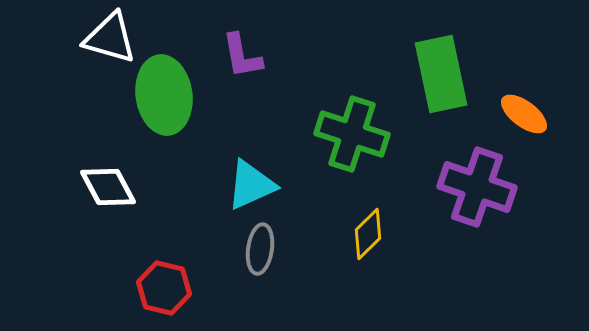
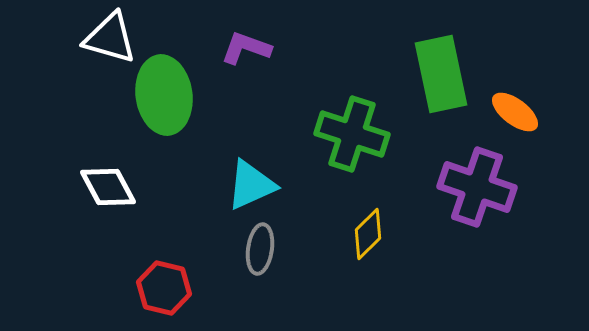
purple L-shape: moved 4 px right, 8 px up; rotated 120 degrees clockwise
orange ellipse: moved 9 px left, 2 px up
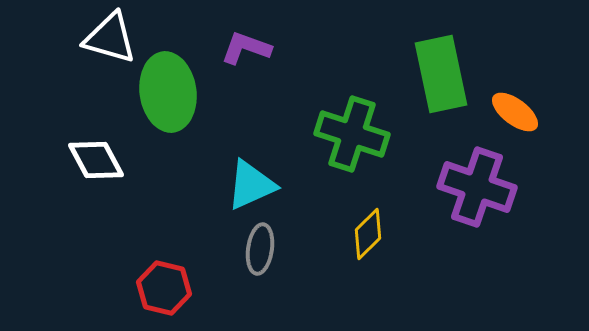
green ellipse: moved 4 px right, 3 px up
white diamond: moved 12 px left, 27 px up
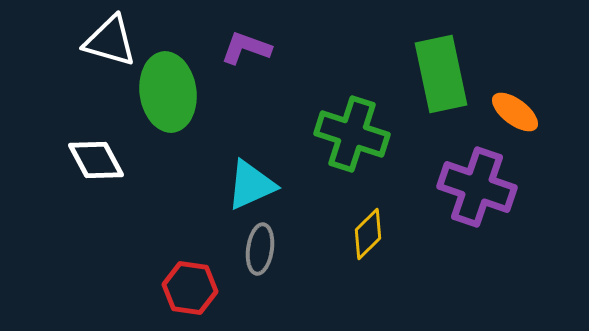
white triangle: moved 3 px down
red hexagon: moved 26 px right; rotated 6 degrees counterclockwise
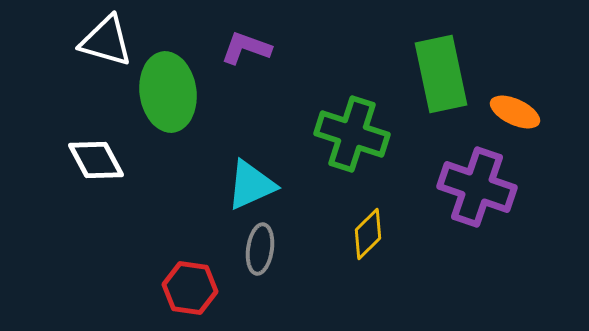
white triangle: moved 4 px left
orange ellipse: rotated 12 degrees counterclockwise
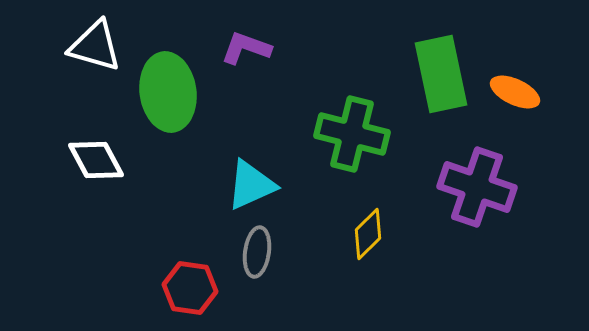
white triangle: moved 11 px left, 5 px down
orange ellipse: moved 20 px up
green cross: rotated 4 degrees counterclockwise
gray ellipse: moved 3 px left, 3 px down
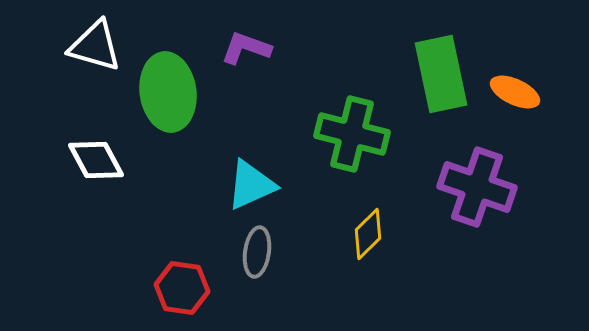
red hexagon: moved 8 px left
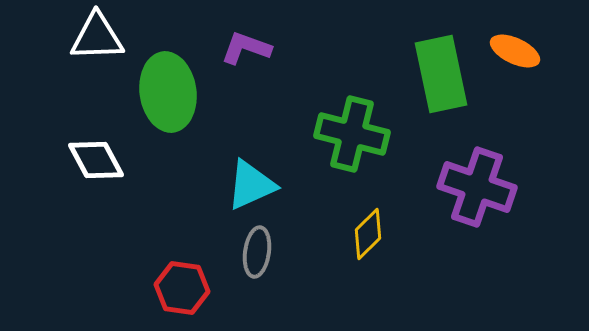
white triangle: moved 2 px right, 9 px up; rotated 18 degrees counterclockwise
orange ellipse: moved 41 px up
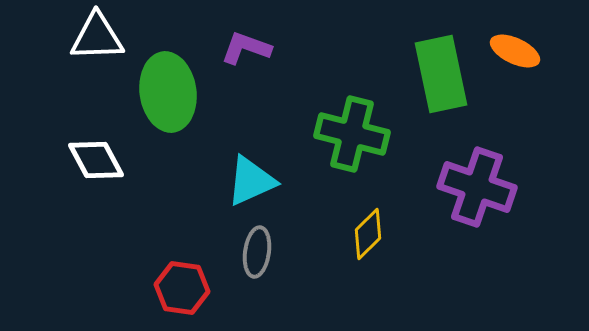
cyan triangle: moved 4 px up
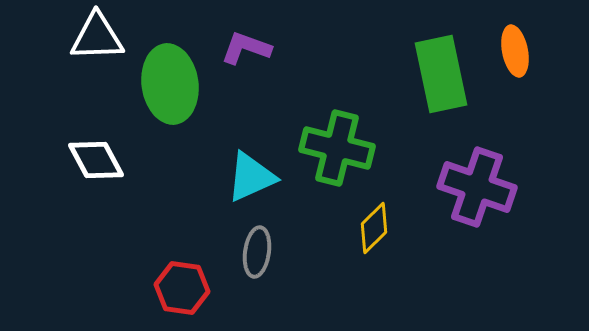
orange ellipse: rotated 54 degrees clockwise
green ellipse: moved 2 px right, 8 px up
green cross: moved 15 px left, 14 px down
cyan triangle: moved 4 px up
yellow diamond: moved 6 px right, 6 px up
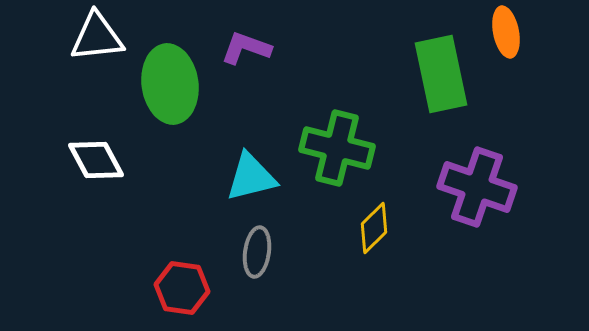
white triangle: rotated 4 degrees counterclockwise
orange ellipse: moved 9 px left, 19 px up
cyan triangle: rotated 10 degrees clockwise
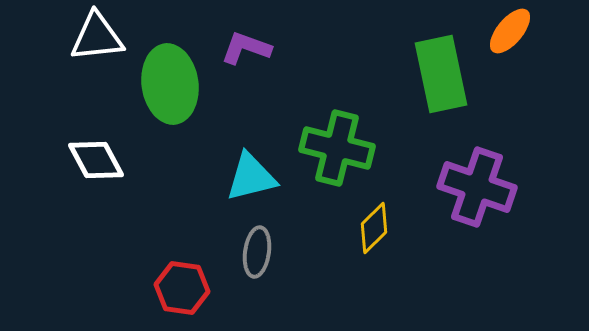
orange ellipse: moved 4 px right, 1 px up; rotated 51 degrees clockwise
